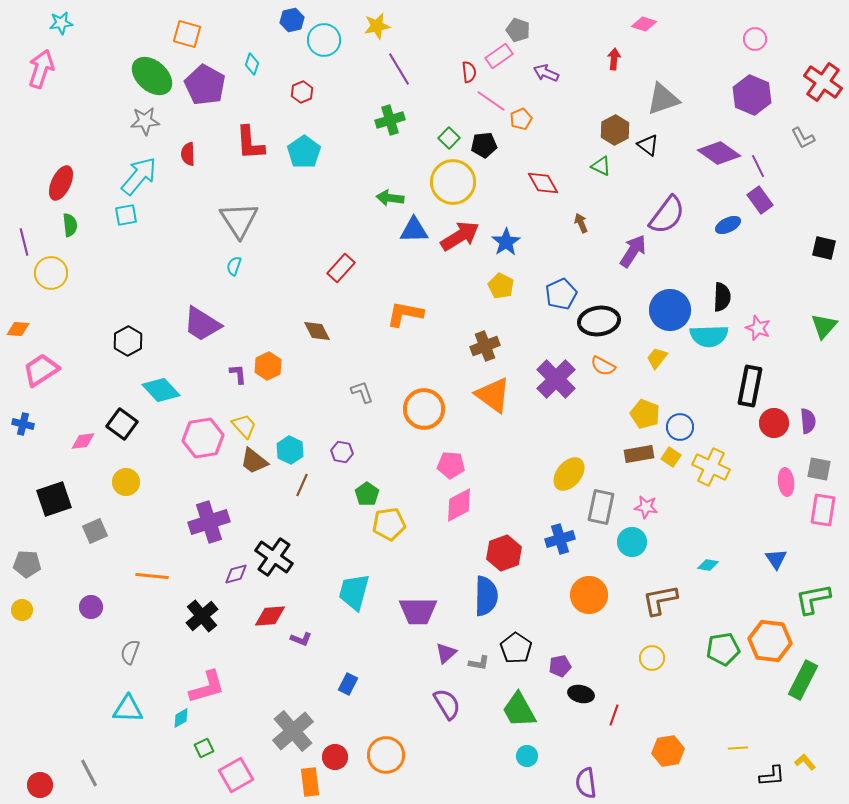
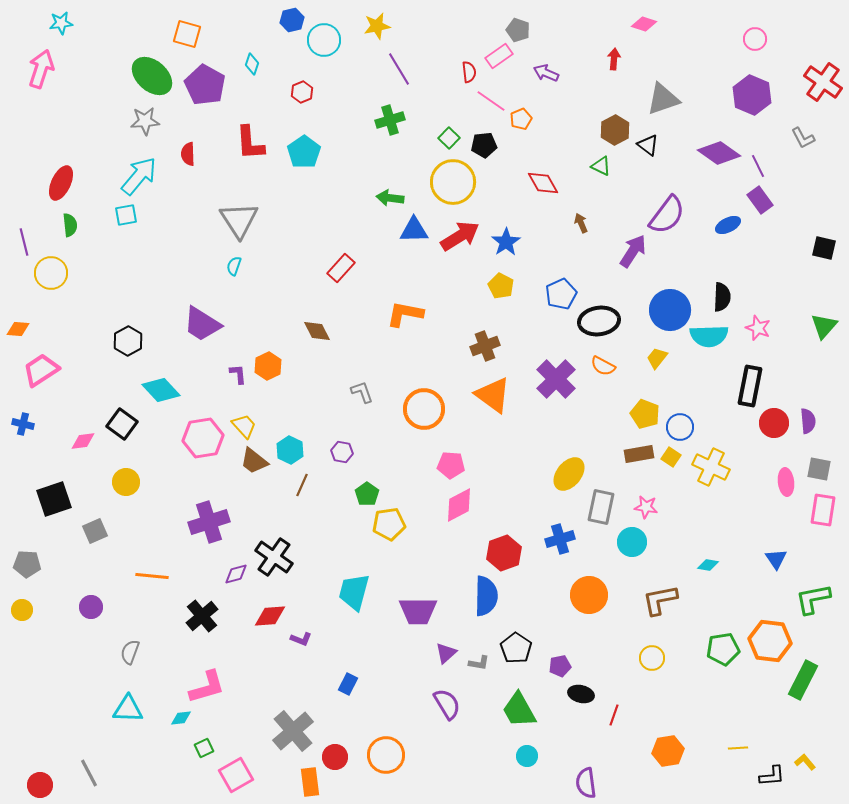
cyan diamond at (181, 718): rotated 25 degrees clockwise
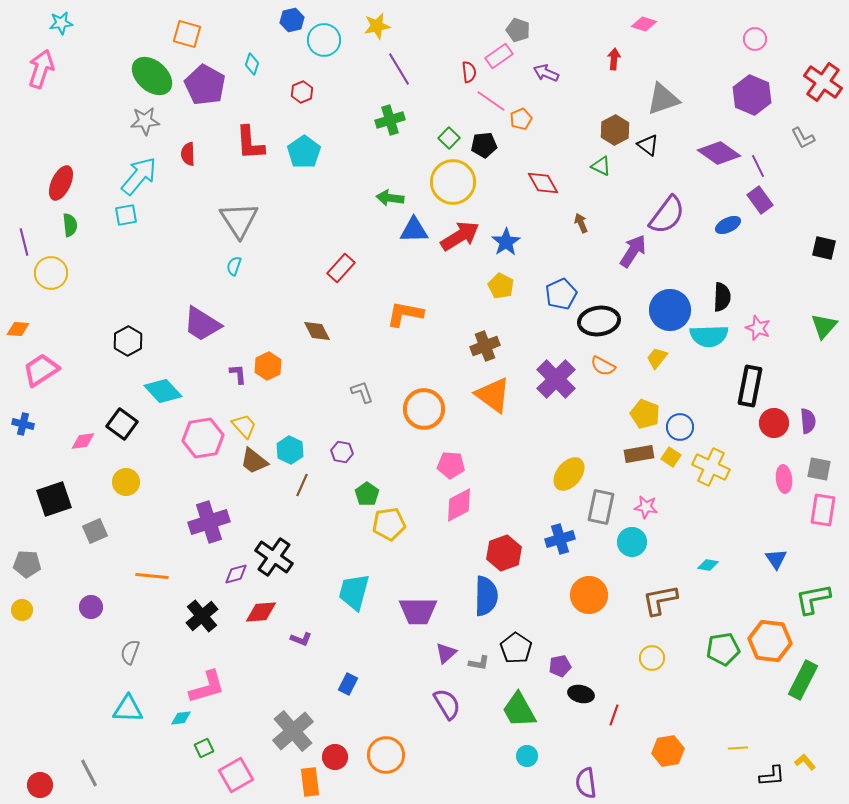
cyan diamond at (161, 390): moved 2 px right, 1 px down
pink ellipse at (786, 482): moved 2 px left, 3 px up
red diamond at (270, 616): moved 9 px left, 4 px up
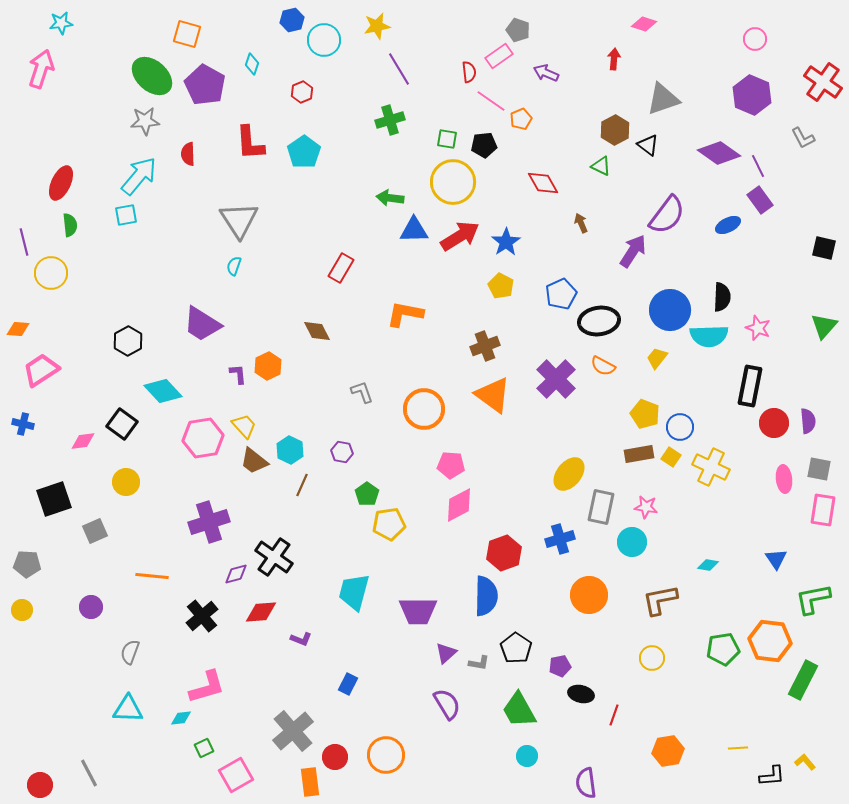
green square at (449, 138): moved 2 px left, 1 px down; rotated 35 degrees counterclockwise
red rectangle at (341, 268): rotated 12 degrees counterclockwise
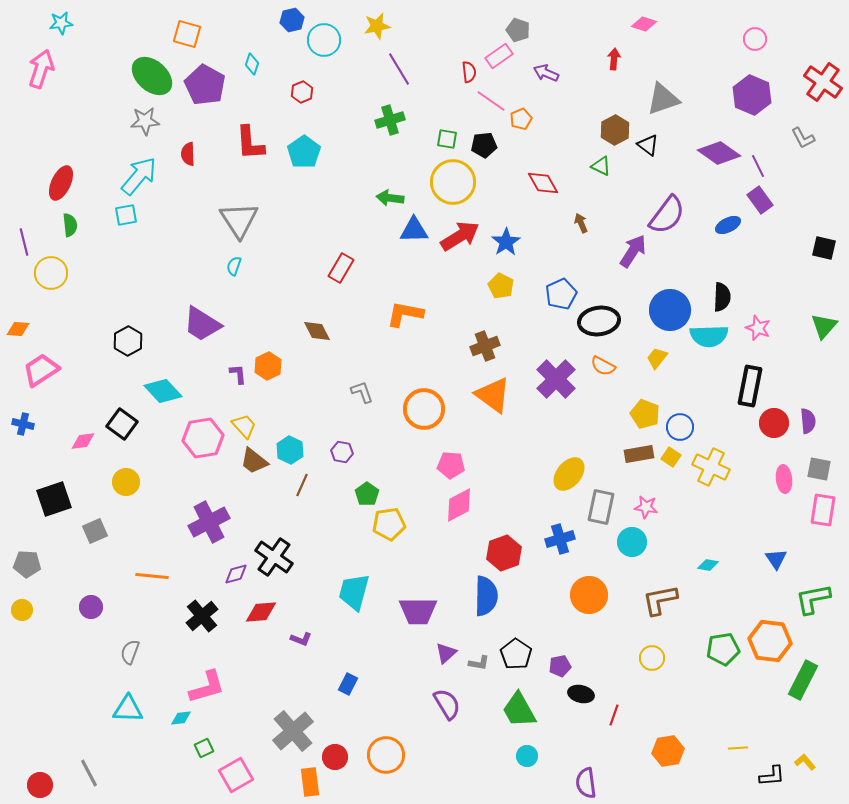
purple cross at (209, 522): rotated 9 degrees counterclockwise
black pentagon at (516, 648): moved 6 px down
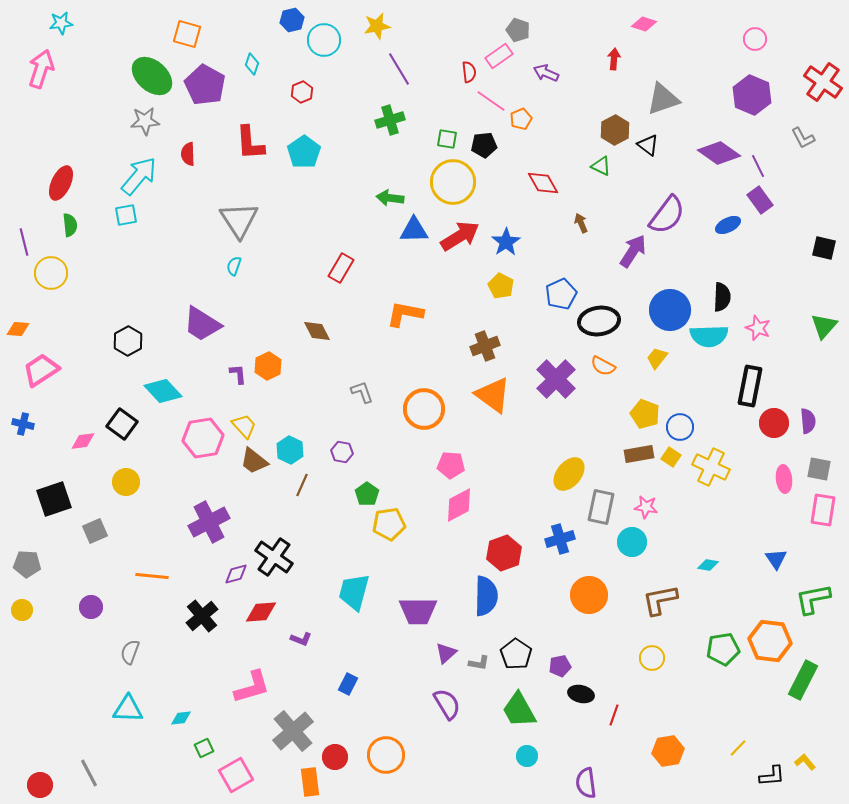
pink L-shape at (207, 687): moved 45 px right
yellow line at (738, 748): rotated 42 degrees counterclockwise
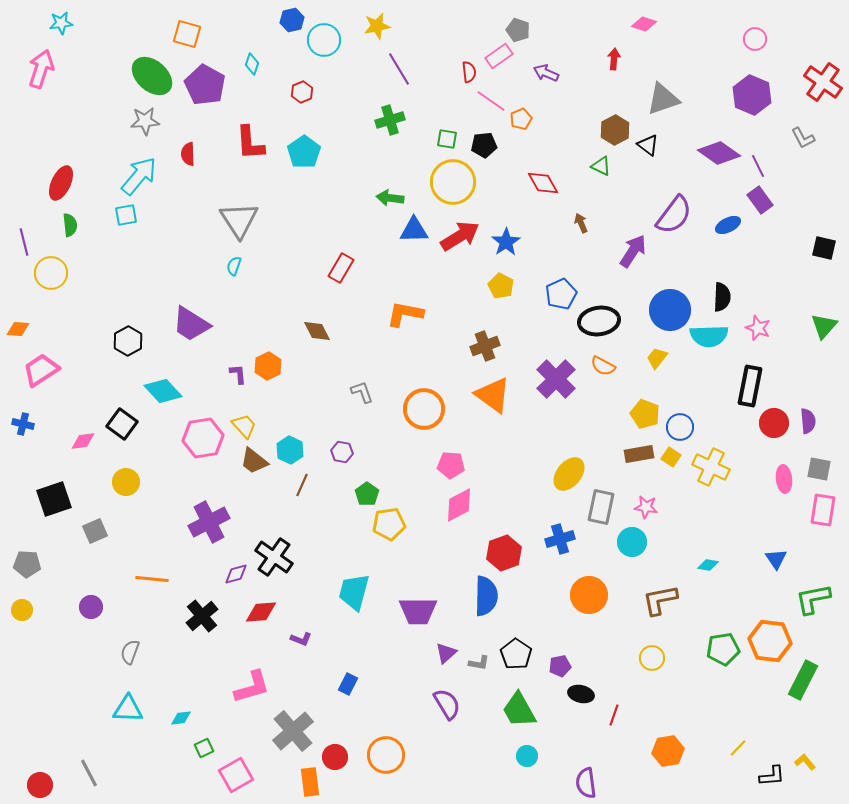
purple semicircle at (667, 215): moved 7 px right
purple trapezoid at (202, 324): moved 11 px left
orange line at (152, 576): moved 3 px down
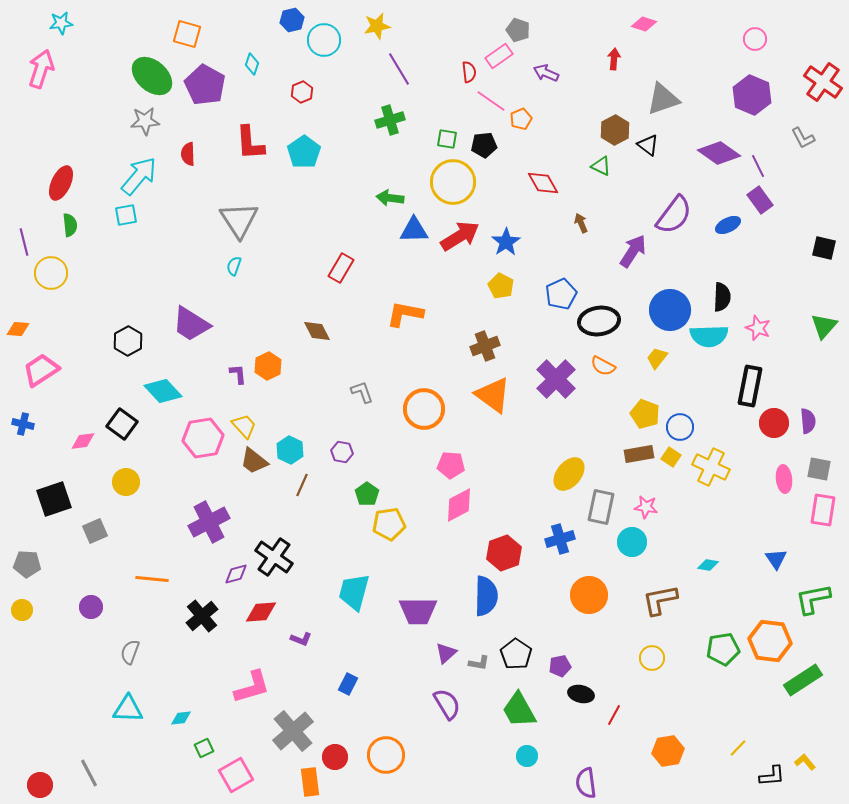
green rectangle at (803, 680): rotated 30 degrees clockwise
red line at (614, 715): rotated 10 degrees clockwise
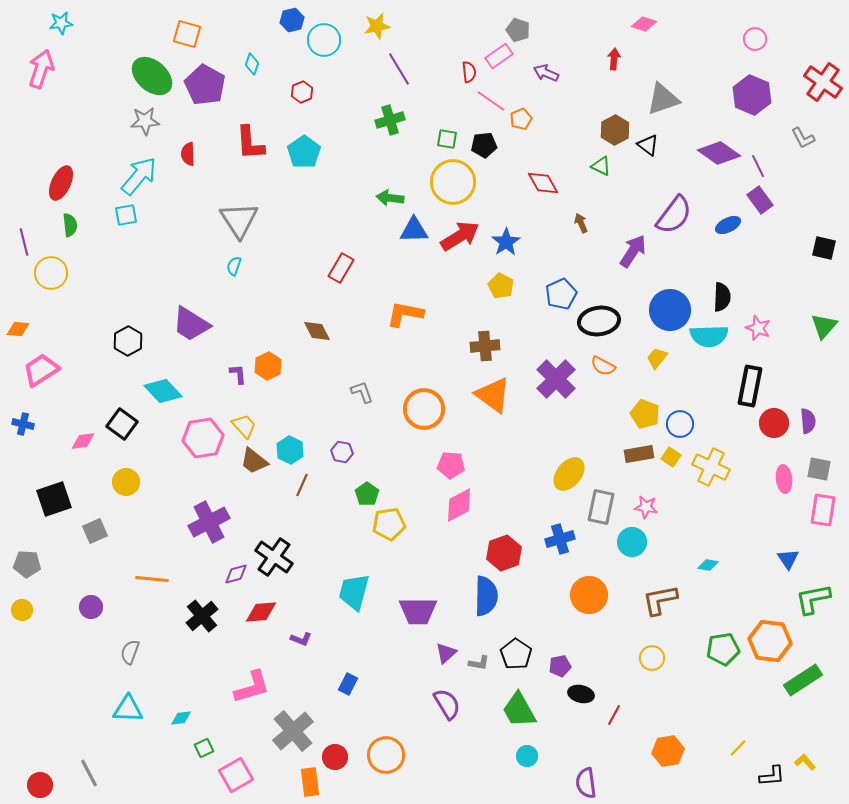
brown cross at (485, 346): rotated 16 degrees clockwise
blue circle at (680, 427): moved 3 px up
blue triangle at (776, 559): moved 12 px right
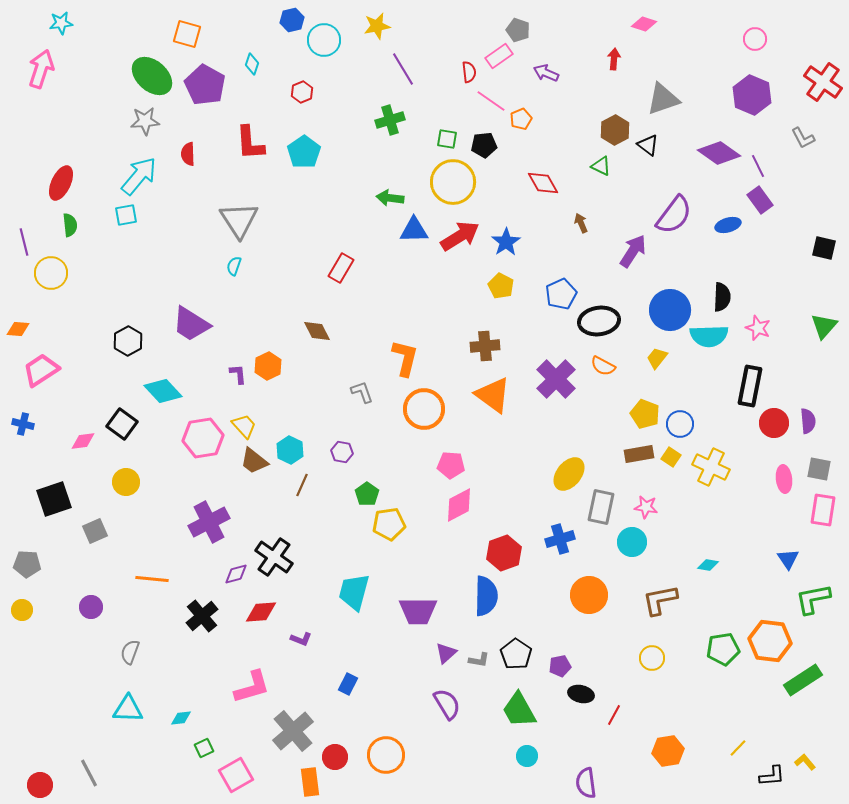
purple line at (399, 69): moved 4 px right
blue ellipse at (728, 225): rotated 10 degrees clockwise
orange L-shape at (405, 314): moved 44 px down; rotated 93 degrees clockwise
gray L-shape at (479, 663): moved 3 px up
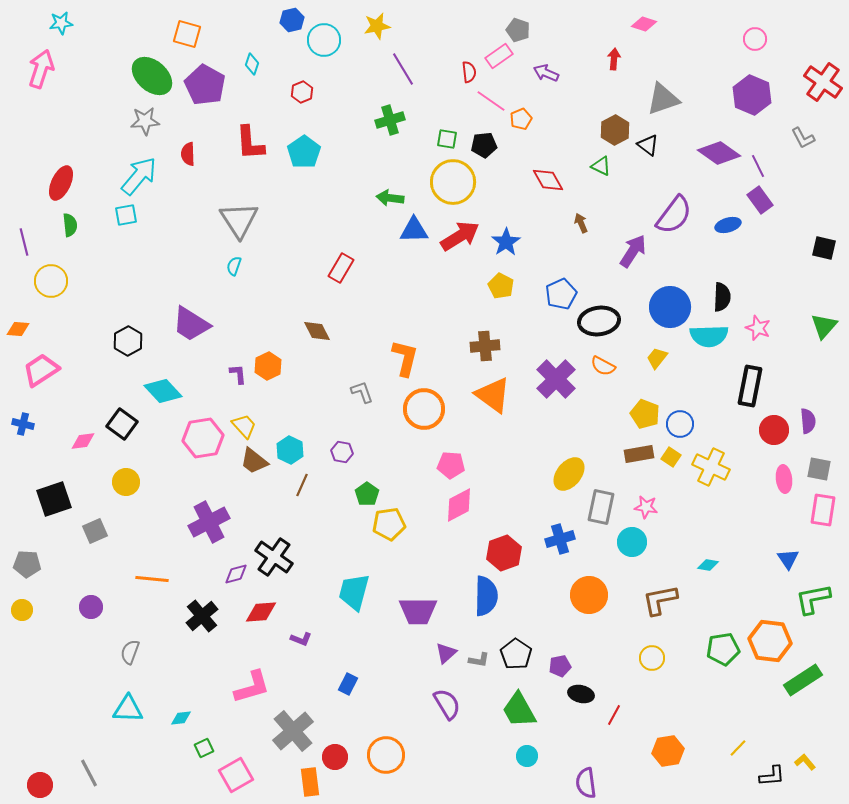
red diamond at (543, 183): moved 5 px right, 3 px up
yellow circle at (51, 273): moved 8 px down
blue circle at (670, 310): moved 3 px up
red circle at (774, 423): moved 7 px down
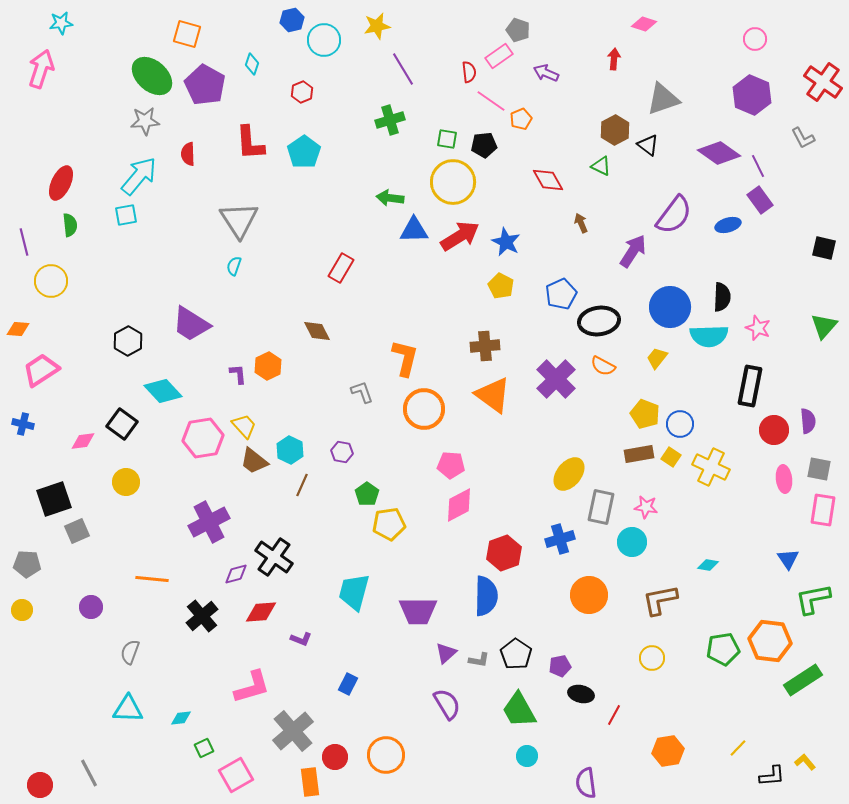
blue star at (506, 242): rotated 12 degrees counterclockwise
gray square at (95, 531): moved 18 px left
